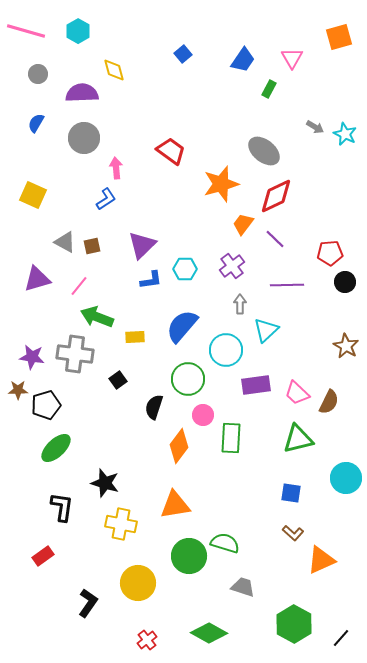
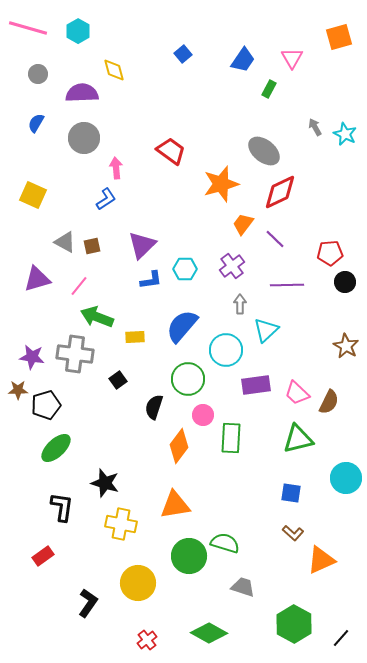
pink line at (26, 31): moved 2 px right, 3 px up
gray arrow at (315, 127): rotated 150 degrees counterclockwise
red diamond at (276, 196): moved 4 px right, 4 px up
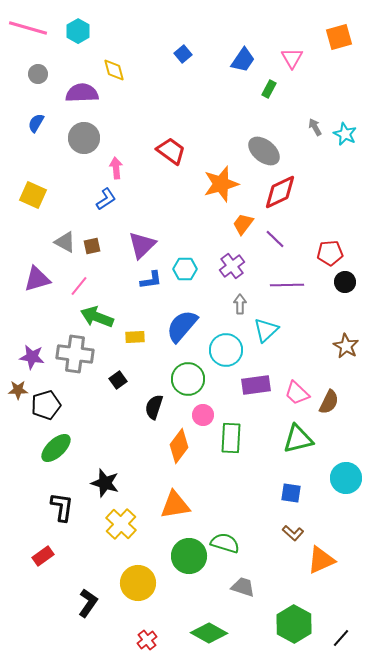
yellow cross at (121, 524): rotated 32 degrees clockwise
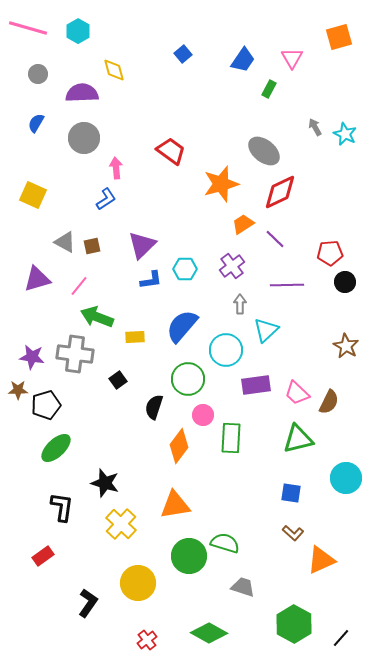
orange trapezoid at (243, 224): rotated 20 degrees clockwise
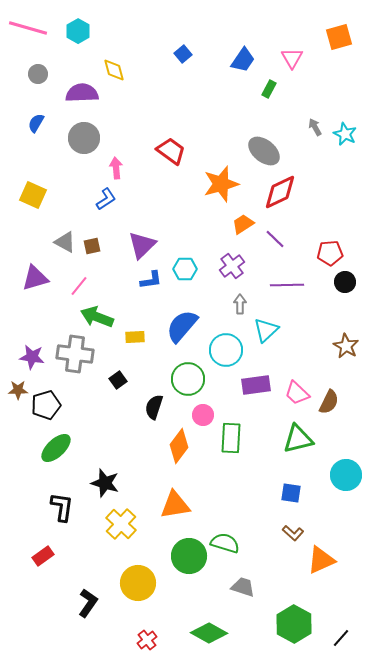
purple triangle at (37, 279): moved 2 px left, 1 px up
cyan circle at (346, 478): moved 3 px up
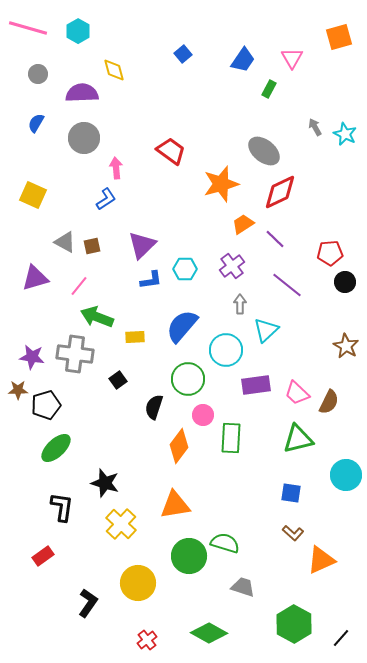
purple line at (287, 285): rotated 40 degrees clockwise
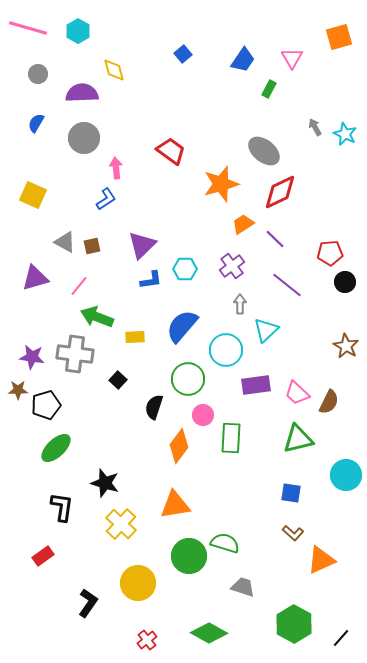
black square at (118, 380): rotated 12 degrees counterclockwise
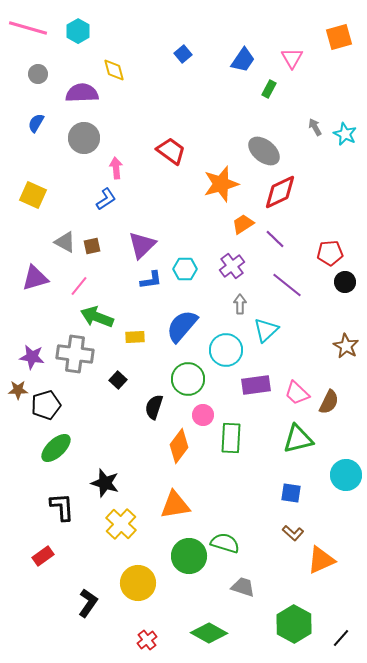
black L-shape at (62, 507): rotated 12 degrees counterclockwise
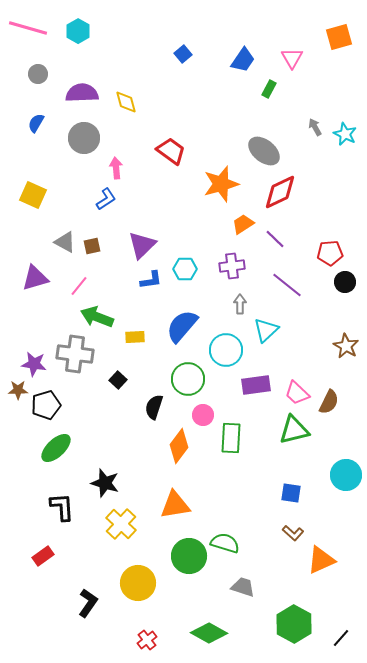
yellow diamond at (114, 70): moved 12 px right, 32 px down
purple cross at (232, 266): rotated 30 degrees clockwise
purple star at (32, 357): moved 2 px right, 7 px down
green triangle at (298, 439): moved 4 px left, 9 px up
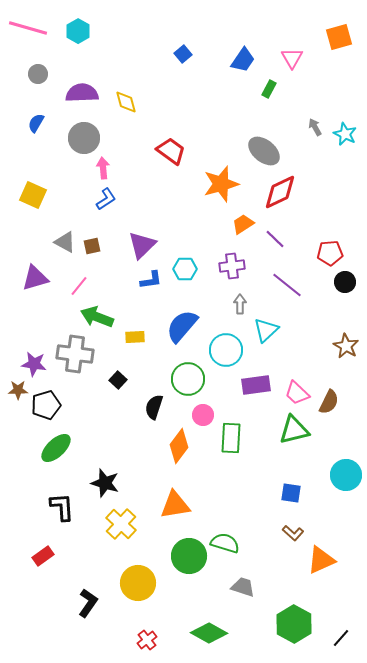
pink arrow at (116, 168): moved 13 px left
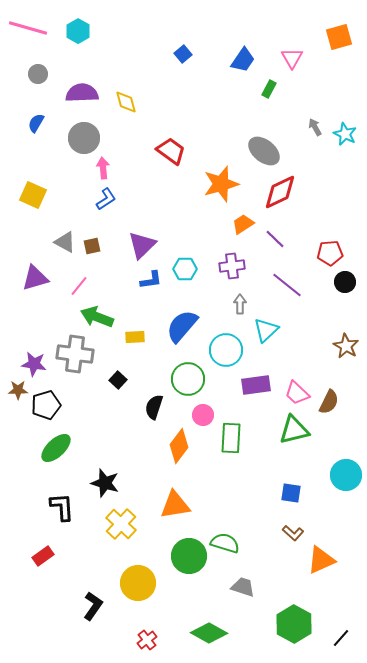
black L-shape at (88, 603): moved 5 px right, 3 px down
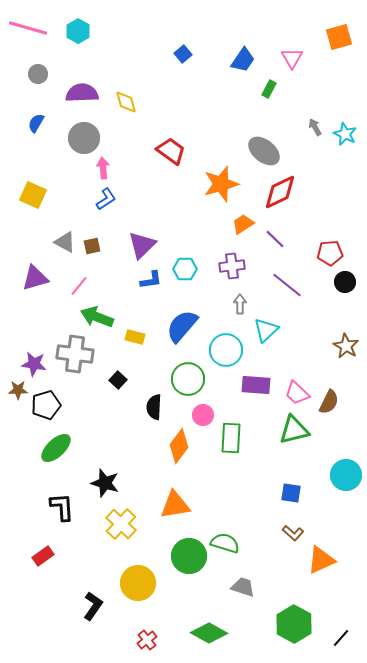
yellow rectangle at (135, 337): rotated 18 degrees clockwise
purple rectangle at (256, 385): rotated 12 degrees clockwise
black semicircle at (154, 407): rotated 15 degrees counterclockwise
